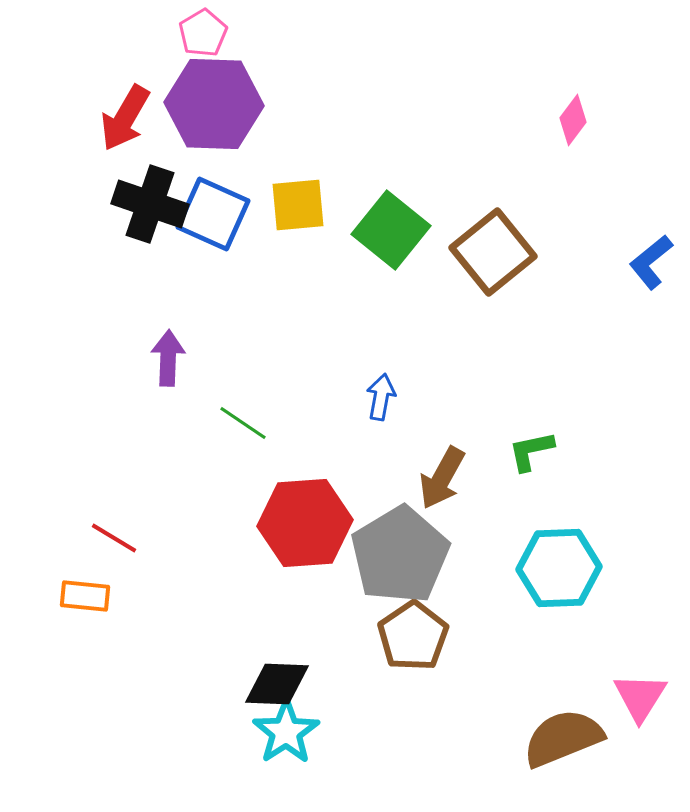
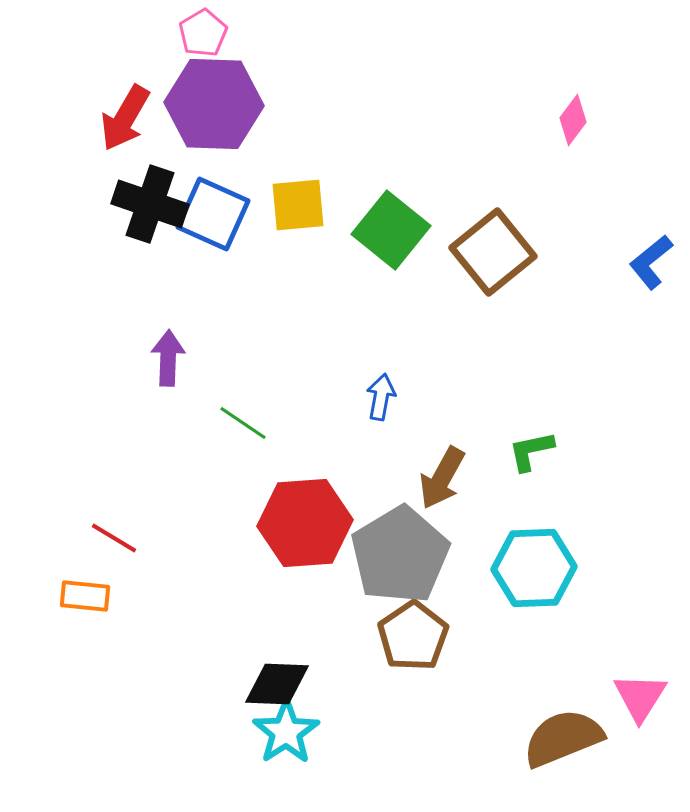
cyan hexagon: moved 25 px left
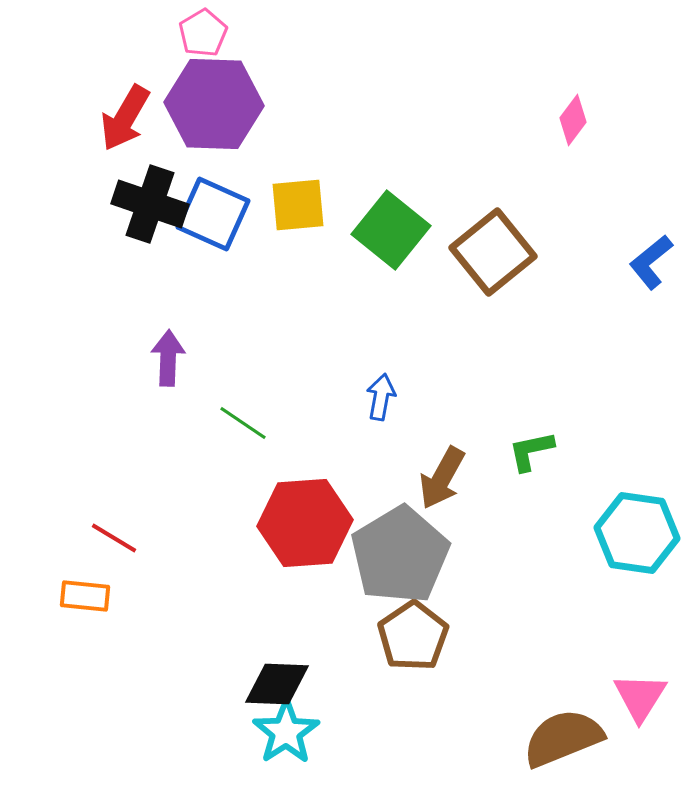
cyan hexagon: moved 103 px right, 35 px up; rotated 10 degrees clockwise
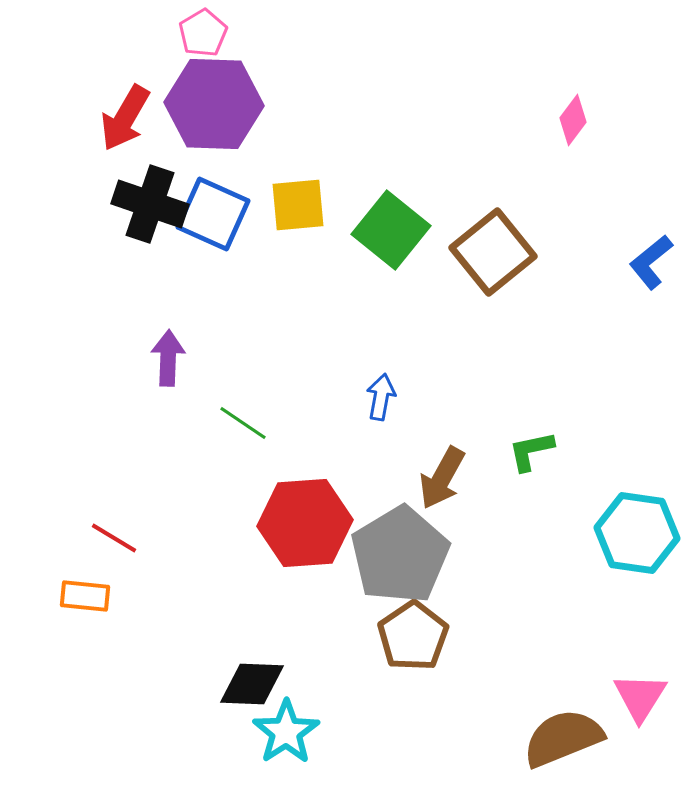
black diamond: moved 25 px left
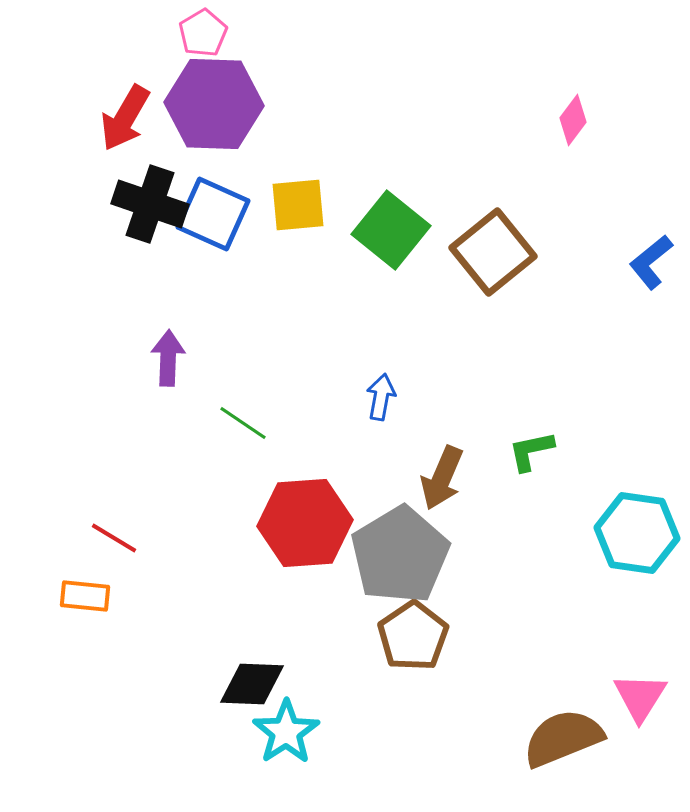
brown arrow: rotated 6 degrees counterclockwise
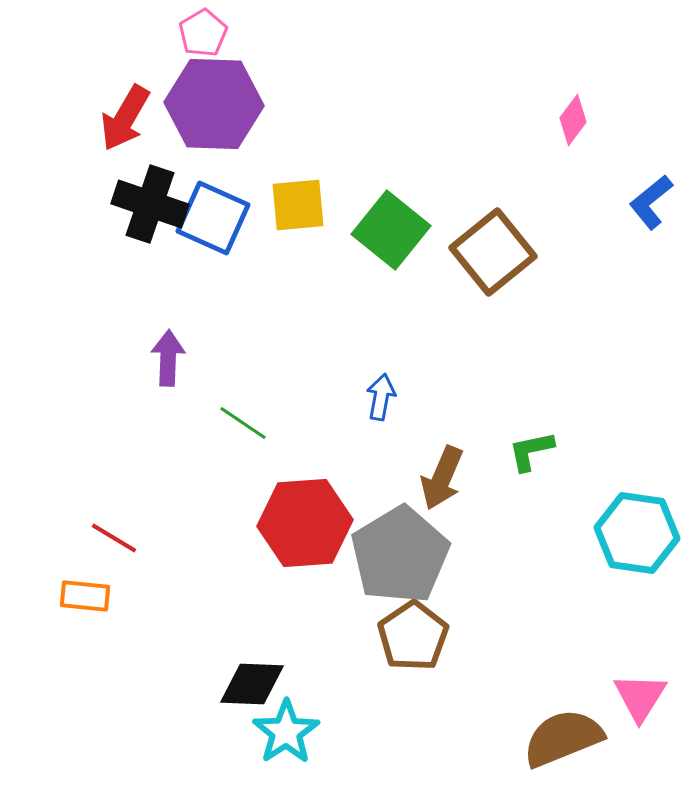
blue square: moved 4 px down
blue L-shape: moved 60 px up
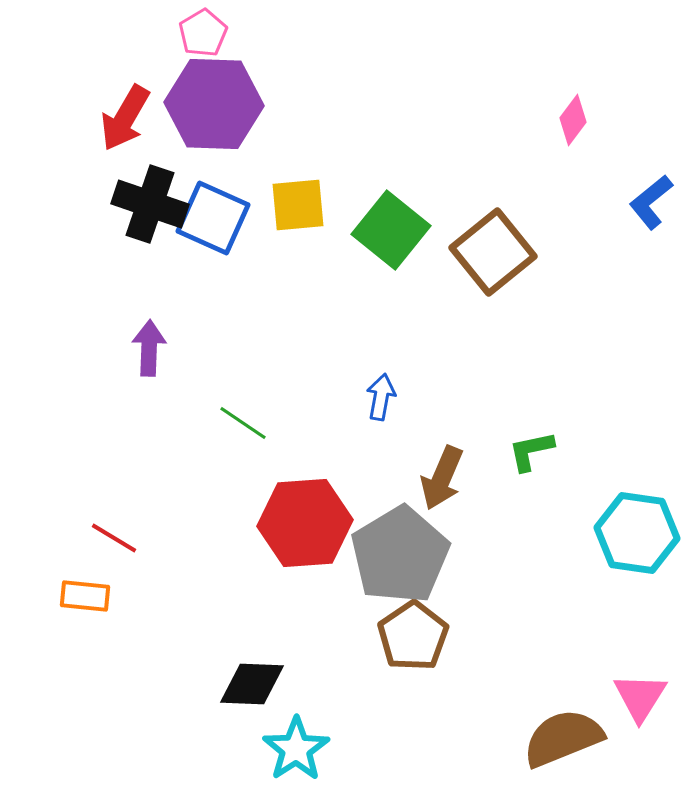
purple arrow: moved 19 px left, 10 px up
cyan star: moved 10 px right, 17 px down
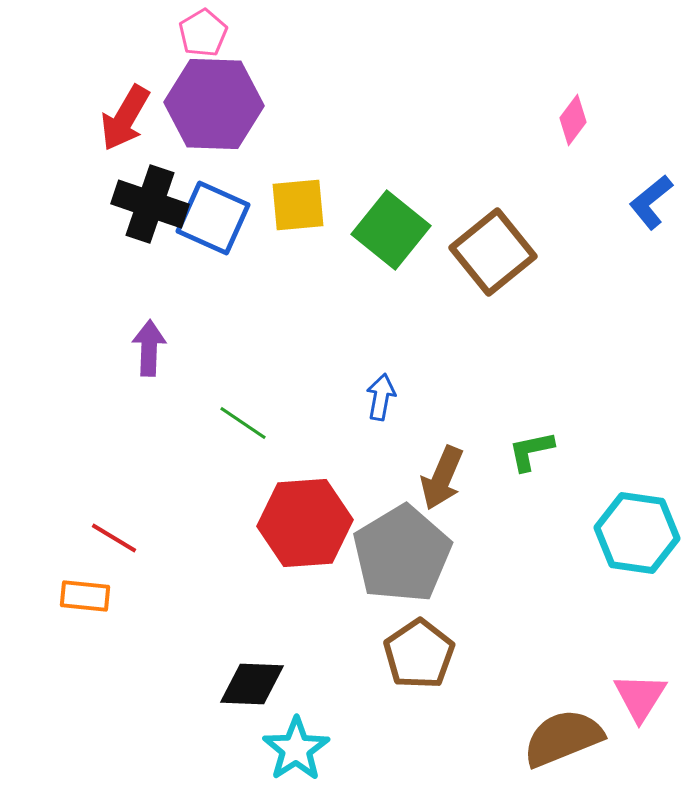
gray pentagon: moved 2 px right, 1 px up
brown pentagon: moved 6 px right, 18 px down
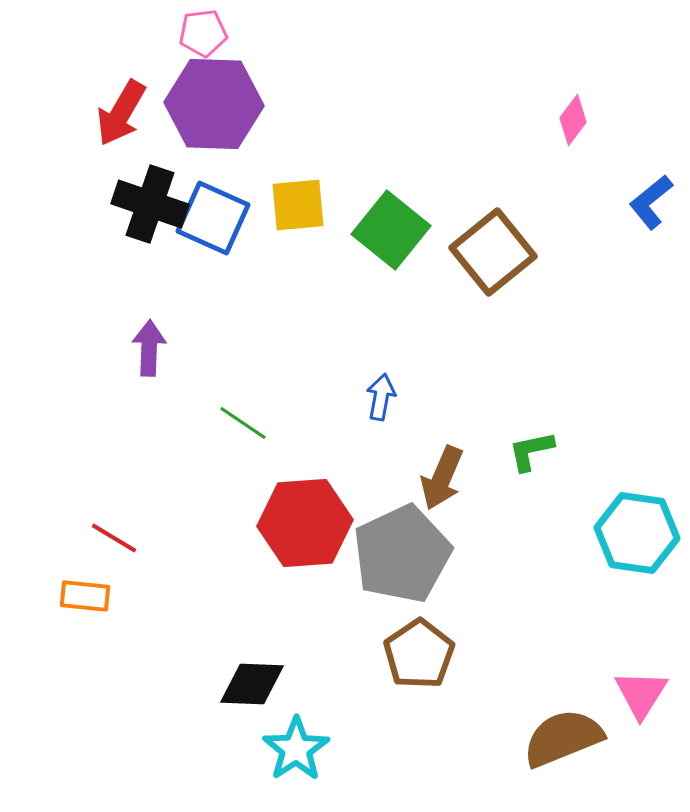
pink pentagon: rotated 24 degrees clockwise
red arrow: moved 4 px left, 5 px up
gray pentagon: rotated 6 degrees clockwise
pink triangle: moved 1 px right, 3 px up
